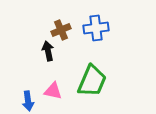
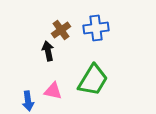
brown cross: rotated 12 degrees counterclockwise
green trapezoid: moved 1 px right, 1 px up; rotated 8 degrees clockwise
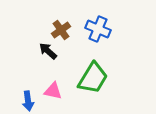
blue cross: moved 2 px right, 1 px down; rotated 30 degrees clockwise
black arrow: rotated 36 degrees counterclockwise
green trapezoid: moved 2 px up
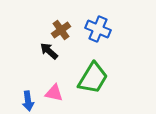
black arrow: moved 1 px right
pink triangle: moved 1 px right, 2 px down
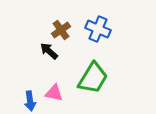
blue arrow: moved 2 px right
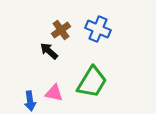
green trapezoid: moved 1 px left, 4 px down
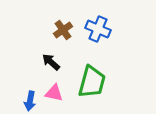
brown cross: moved 2 px right
black arrow: moved 2 px right, 11 px down
green trapezoid: rotated 16 degrees counterclockwise
blue arrow: rotated 18 degrees clockwise
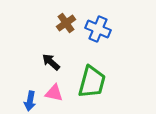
brown cross: moved 3 px right, 7 px up
